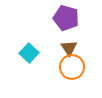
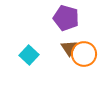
cyan square: moved 2 px down
orange circle: moved 12 px right, 13 px up
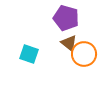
brown triangle: moved 5 px up; rotated 18 degrees counterclockwise
cyan square: moved 1 px up; rotated 24 degrees counterclockwise
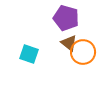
orange circle: moved 1 px left, 2 px up
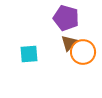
brown triangle: rotated 36 degrees clockwise
cyan square: rotated 24 degrees counterclockwise
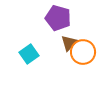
purple pentagon: moved 8 px left
cyan square: rotated 30 degrees counterclockwise
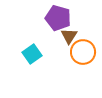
brown triangle: moved 7 px up; rotated 12 degrees counterclockwise
cyan square: moved 3 px right
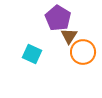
purple pentagon: rotated 15 degrees clockwise
cyan square: rotated 30 degrees counterclockwise
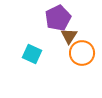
purple pentagon: rotated 15 degrees clockwise
orange circle: moved 1 px left, 1 px down
